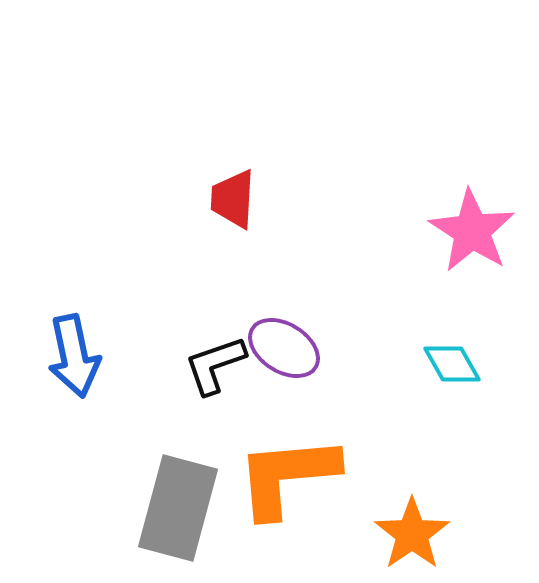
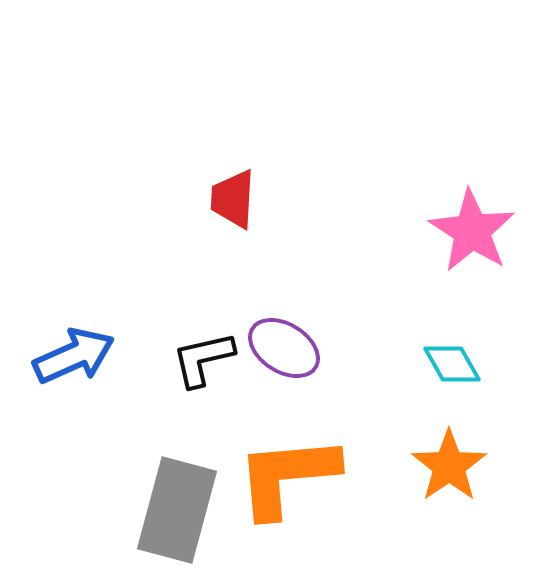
blue arrow: rotated 102 degrees counterclockwise
black L-shape: moved 12 px left, 6 px up; rotated 6 degrees clockwise
gray rectangle: moved 1 px left, 2 px down
orange star: moved 37 px right, 68 px up
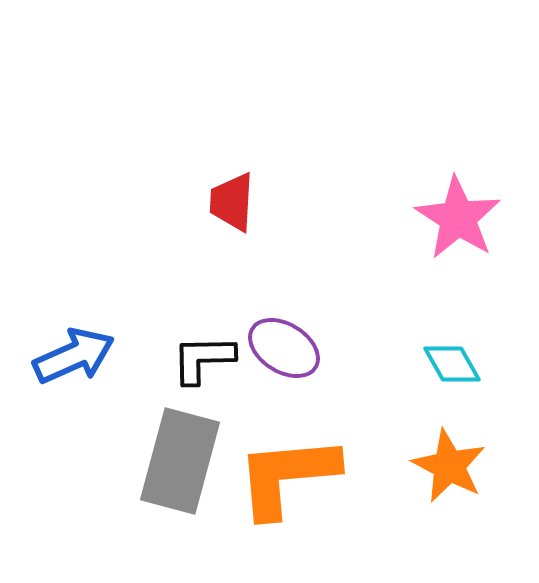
red trapezoid: moved 1 px left, 3 px down
pink star: moved 14 px left, 13 px up
black L-shape: rotated 12 degrees clockwise
orange star: rotated 10 degrees counterclockwise
gray rectangle: moved 3 px right, 49 px up
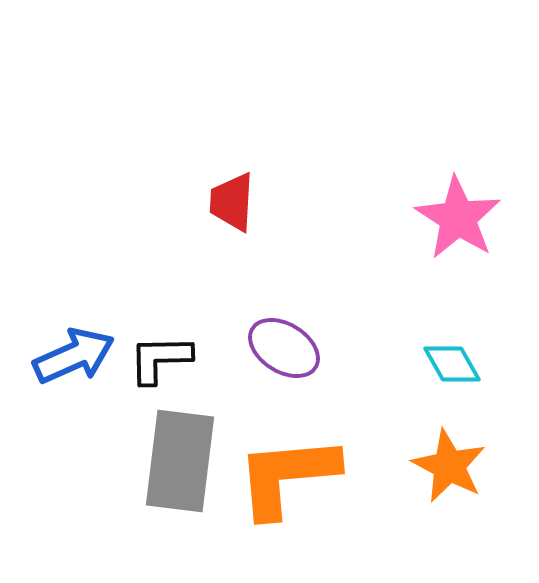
black L-shape: moved 43 px left
gray rectangle: rotated 8 degrees counterclockwise
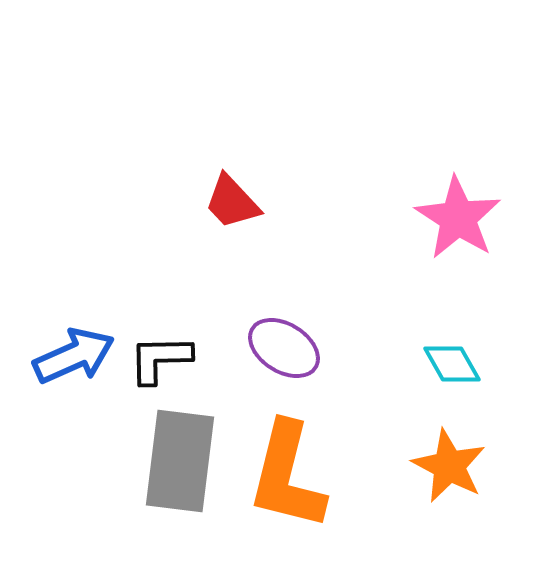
red trapezoid: rotated 46 degrees counterclockwise
orange L-shape: rotated 71 degrees counterclockwise
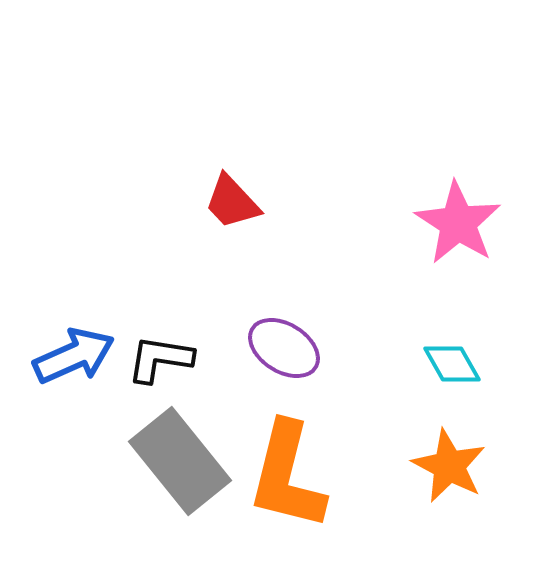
pink star: moved 5 px down
black L-shape: rotated 10 degrees clockwise
gray rectangle: rotated 46 degrees counterclockwise
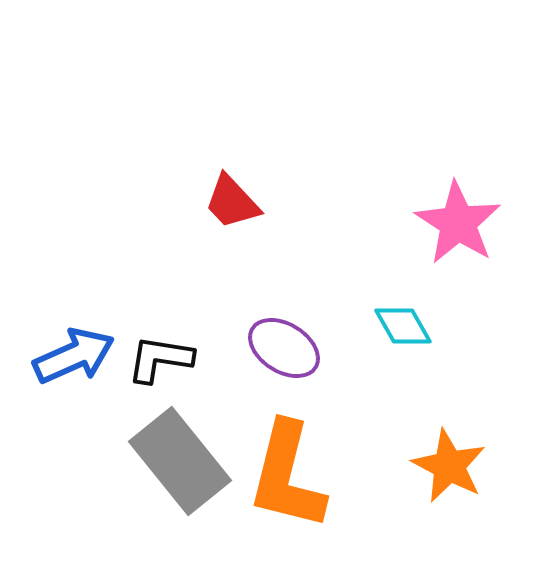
cyan diamond: moved 49 px left, 38 px up
